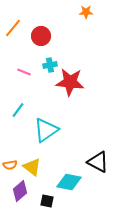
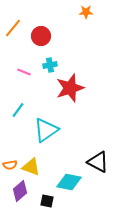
red star: moved 6 px down; rotated 24 degrees counterclockwise
yellow triangle: moved 1 px left; rotated 18 degrees counterclockwise
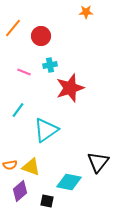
black triangle: rotated 40 degrees clockwise
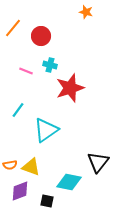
orange star: rotated 16 degrees clockwise
cyan cross: rotated 24 degrees clockwise
pink line: moved 2 px right, 1 px up
purple diamond: rotated 20 degrees clockwise
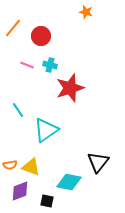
pink line: moved 1 px right, 6 px up
cyan line: rotated 70 degrees counterclockwise
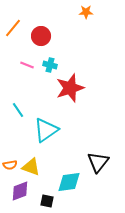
orange star: rotated 16 degrees counterclockwise
cyan diamond: rotated 20 degrees counterclockwise
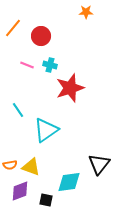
black triangle: moved 1 px right, 2 px down
black square: moved 1 px left, 1 px up
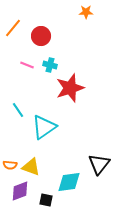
cyan triangle: moved 2 px left, 3 px up
orange semicircle: rotated 16 degrees clockwise
